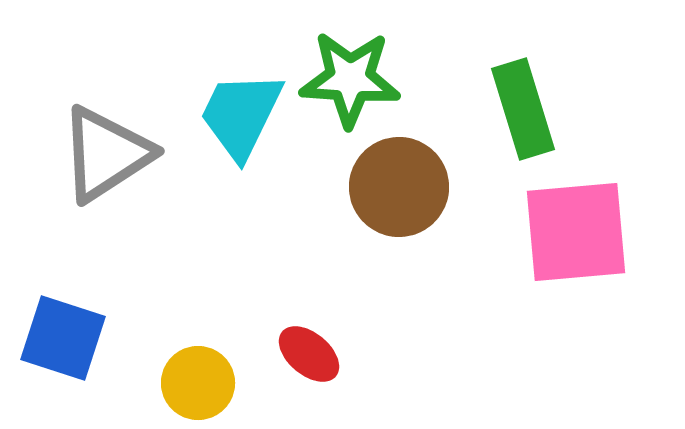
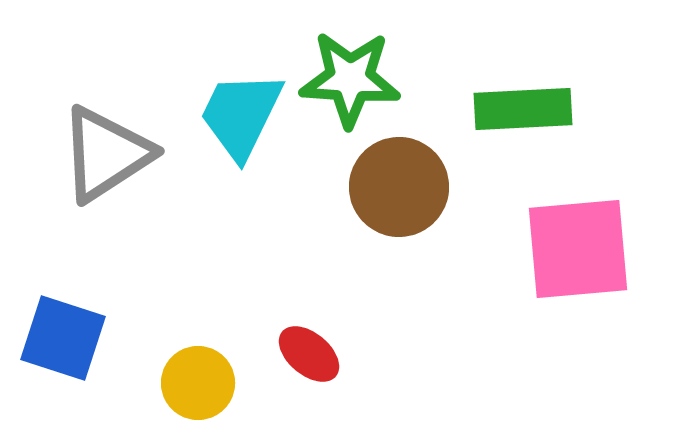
green rectangle: rotated 76 degrees counterclockwise
pink square: moved 2 px right, 17 px down
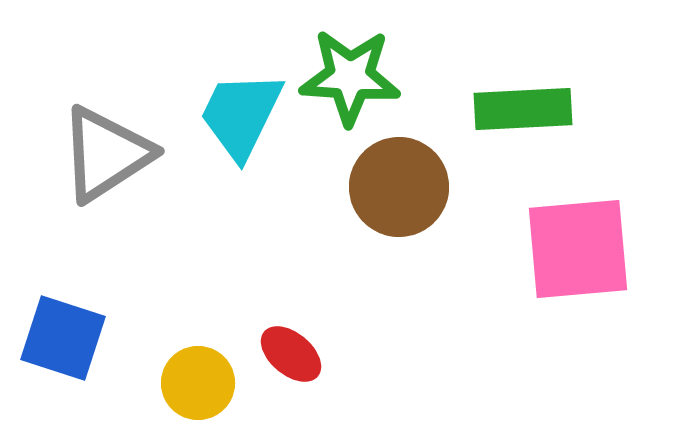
green star: moved 2 px up
red ellipse: moved 18 px left
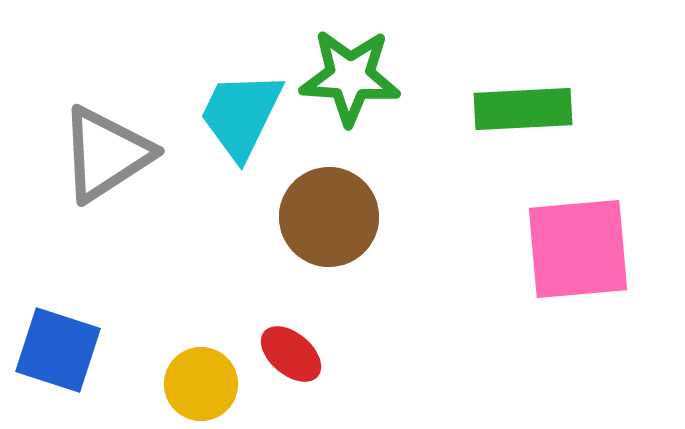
brown circle: moved 70 px left, 30 px down
blue square: moved 5 px left, 12 px down
yellow circle: moved 3 px right, 1 px down
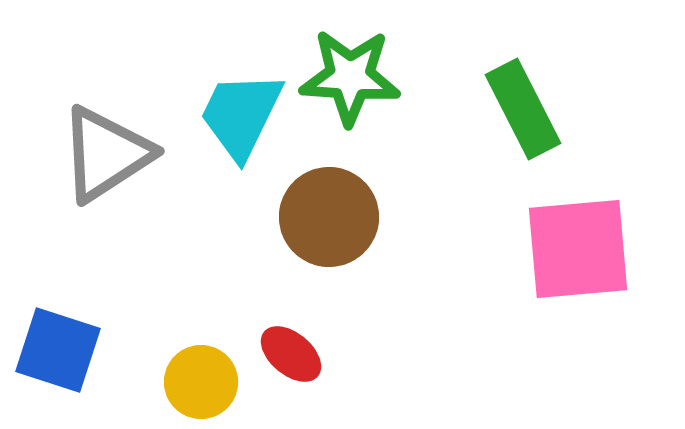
green rectangle: rotated 66 degrees clockwise
yellow circle: moved 2 px up
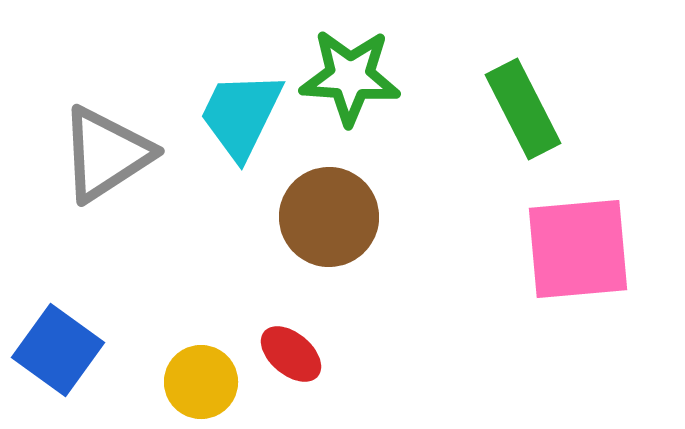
blue square: rotated 18 degrees clockwise
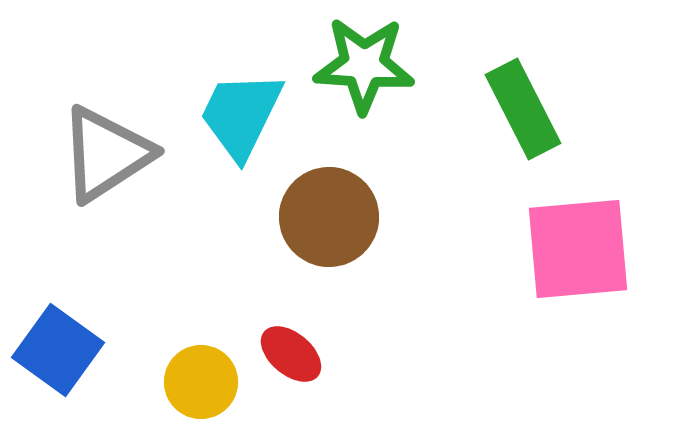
green star: moved 14 px right, 12 px up
